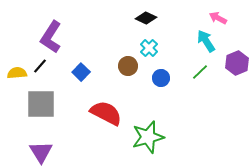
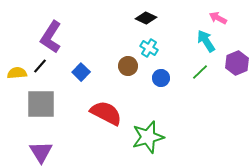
cyan cross: rotated 12 degrees counterclockwise
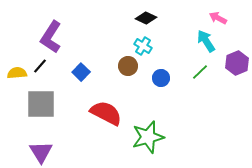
cyan cross: moved 6 px left, 2 px up
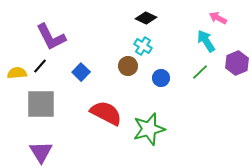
purple L-shape: rotated 60 degrees counterclockwise
green star: moved 1 px right, 8 px up
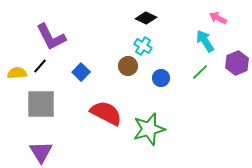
cyan arrow: moved 1 px left
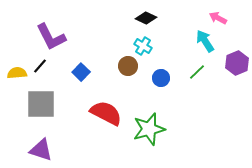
green line: moved 3 px left
purple triangle: moved 2 px up; rotated 40 degrees counterclockwise
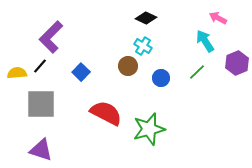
purple L-shape: rotated 72 degrees clockwise
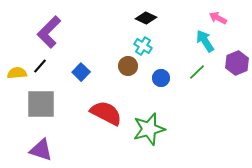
purple L-shape: moved 2 px left, 5 px up
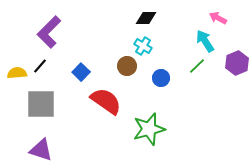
black diamond: rotated 25 degrees counterclockwise
brown circle: moved 1 px left
green line: moved 6 px up
red semicircle: moved 12 px up; rotated 8 degrees clockwise
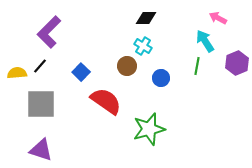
green line: rotated 36 degrees counterclockwise
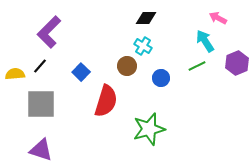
green line: rotated 54 degrees clockwise
yellow semicircle: moved 2 px left, 1 px down
red semicircle: rotated 72 degrees clockwise
